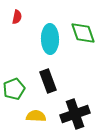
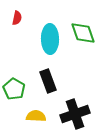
red semicircle: moved 1 px down
green pentagon: rotated 20 degrees counterclockwise
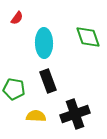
red semicircle: rotated 24 degrees clockwise
green diamond: moved 5 px right, 4 px down
cyan ellipse: moved 6 px left, 4 px down
green pentagon: rotated 20 degrees counterclockwise
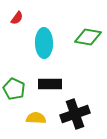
green diamond: rotated 60 degrees counterclockwise
black rectangle: moved 2 px right, 3 px down; rotated 70 degrees counterclockwise
green pentagon: rotated 15 degrees clockwise
yellow semicircle: moved 2 px down
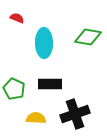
red semicircle: rotated 104 degrees counterclockwise
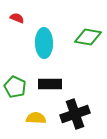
green pentagon: moved 1 px right, 2 px up
